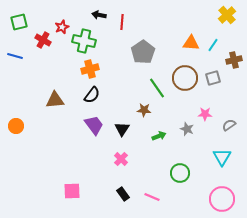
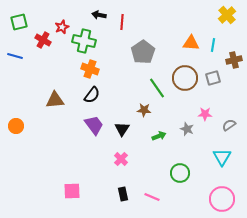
cyan line: rotated 24 degrees counterclockwise
orange cross: rotated 36 degrees clockwise
black rectangle: rotated 24 degrees clockwise
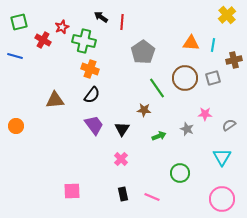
black arrow: moved 2 px right, 2 px down; rotated 24 degrees clockwise
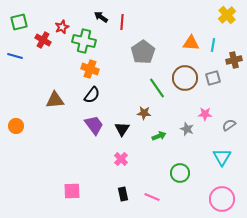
brown star: moved 3 px down
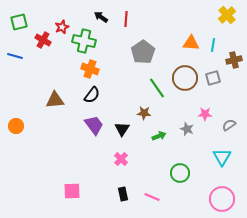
red line: moved 4 px right, 3 px up
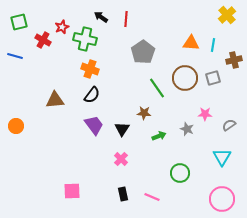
green cross: moved 1 px right, 2 px up
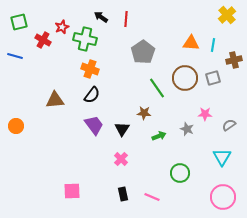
pink circle: moved 1 px right, 2 px up
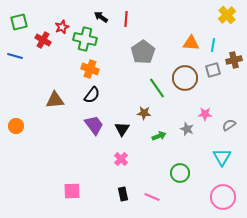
gray square: moved 8 px up
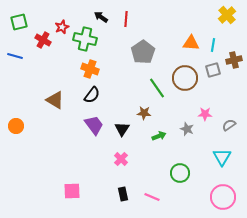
brown triangle: rotated 36 degrees clockwise
